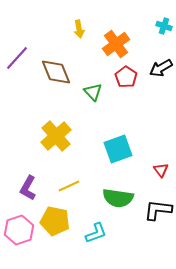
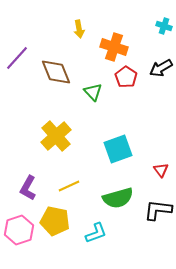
orange cross: moved 2 px left, 3 px down; rotated 36 degrees counterclockwise
green semicircle: rotated 24 degrees counterclockwise
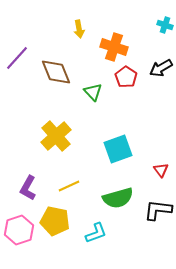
cyan cross: moved 1 px right, 1 px up
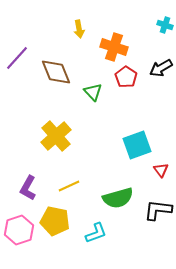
cyan square: moved 19 px right, 4 px up
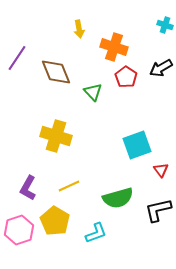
purple line: rotated 8 degrees counterclockwise
yellow cross: rotated 32 degrees counterclockwise
black L-shape: rotated 20 degrees counterclockwise
yellow pentagon: rotated 20 degrees clockwise
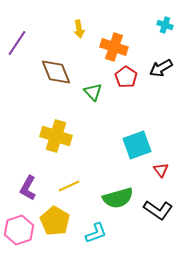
purple line: moved 15 px up
black L-shape: rotated 132 degrees counterclockwise
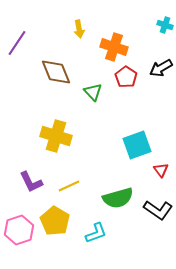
purple L-shape: moved 3 px right, 6 px up; rotated 55 degrees counterclockwise
